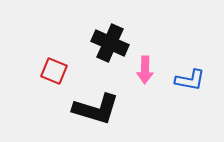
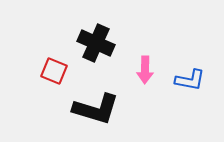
black cross: moved 14 px left
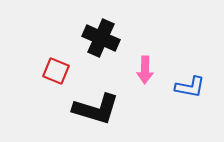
black cross: moved 5 px right, 5 px up
red square: moved 2 px right
blue L-shape: moved 7 px down
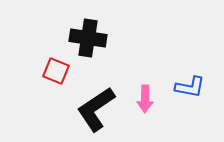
black cross: moved 13 px left; rotated 15 degrees counterclockwise
pink arrow: moved 29 px down
black L-shape: rotated 129 degrees clockwise
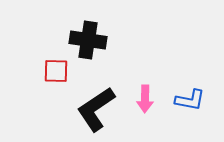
black cross: moved 2 px down
red square: rotated 20 degrees counterclockwise
blue L-shape: moved 13 px down
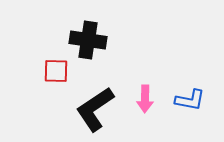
black L-shape: moved 1 px left
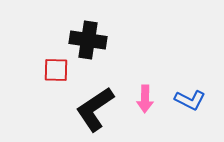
red square: moved 1 px up
blue L-shape: rotated 16 degrees clockwise
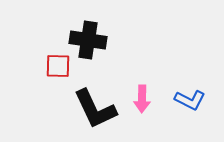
red square: moved 2 px right, 4 px up
pink arrow: moved 3 px left
black L-shape: rotated 81 degrees counterclockwise
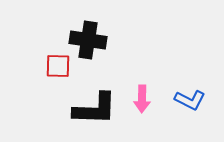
black L-shape: rotated 63 degrees counterclockwise
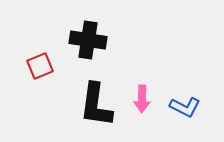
red square: moved 18 px left; rotated 24 degrees counterclockwise
blue L-shape: moved 5 px left, 7 px down
black L-shape: moved 1 px right, 4 px up; rotated 96 degrees clockwise
